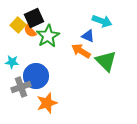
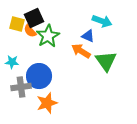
yellow square: moved 1 px left, 1 px up; rotated 28 degrees counterclockwise
green triangle: rotated 10 degrees clockwise
blue circle: moved 3 px right
gray cross: rotated 12 degrees clockwise
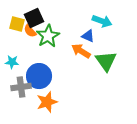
orange star: moved 1 px up
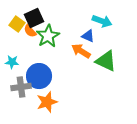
yellow square: rotated 21 degrees clockwise
green triangle: rotated 30 degrees counterclockwise
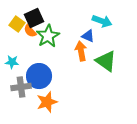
orange arrow: rotated 48 degrees clockwise
green triangle: rotated 10 degrees clockwise
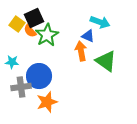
cyan arrow: moved 2 px left, 1 px down
green star: moved 1 px left, 1 px up
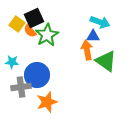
blue triangle: moved 5 px right; rotated 24 degrees counterclockwise
orange arrow: moved 6 px right, 1 px up
blue circle: moved 2 px left, 1 px up
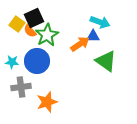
orange arrow: moved 7 px left, 6 px up; rotated 66 degrees clockwise
blue circle: moved 14 px up
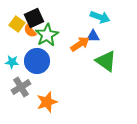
cyan arrow: moved 5 px up
gray cross: rotated 24 degrees counterclockwise
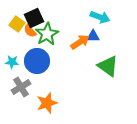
green star: moved 1 px up
orange arrow: moved 2 px up
green triangle: moved 2 px right, 5 px down
orange star: moved 1 px down
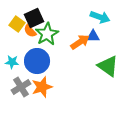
orange star: moved 5 px left, 16 px up
